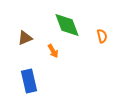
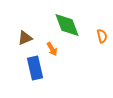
orange arrow: moved 1 px left, 2 px up
blue rectangle: moved 6 px right, 13 px up
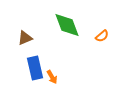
orange semicircle: rotated 64 degrees clockwise
orange arrow: moved 28 px down
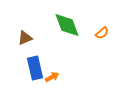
orange semicircle: moved 3 px up
orange arrow: rotated 88 degrees counterclockwise
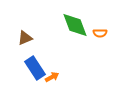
green diamond: moved 8 px right
orange semicircle: moved 2 px left; rotated 40 degrees clockwise
blue rectangle: rotated 20 degrees counterclockwise
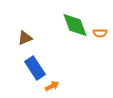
orange arrow: moved 9 px down
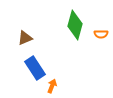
green diamond: rotated 36 degrees clockwise
orange semicircle: moved 1 px right, 1 px down
orange arrow: rotated 40 degrees counterclockwise
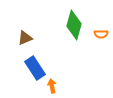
green diamond: moved 1 px left
orange arrow: rotated 32 degrees counterclockwise
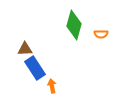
brown triangle: moved 11 px down; rotated 21 degrees clockwise
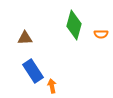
brown triangle: moved 11 px up
blue rectangle: moved 2 px left, 3 px down
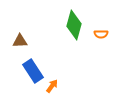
brown triangle: moved 5 px left, 3 px down
orange arrow: rotated 48 degrees clockwise
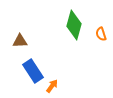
orange semicircle: rotated 72 degrees clockwise
